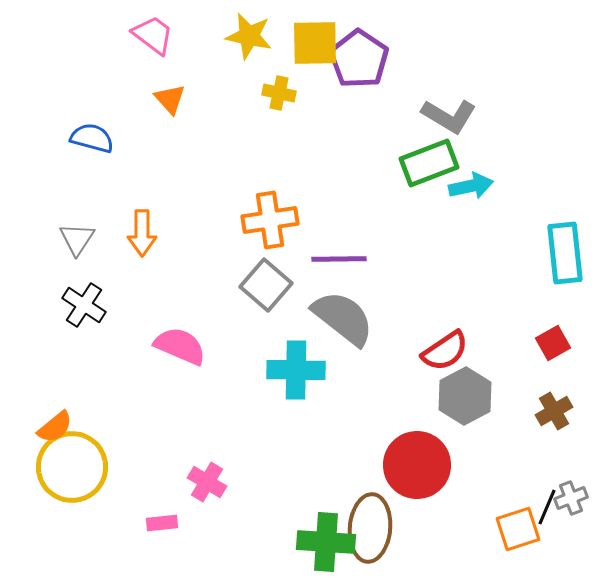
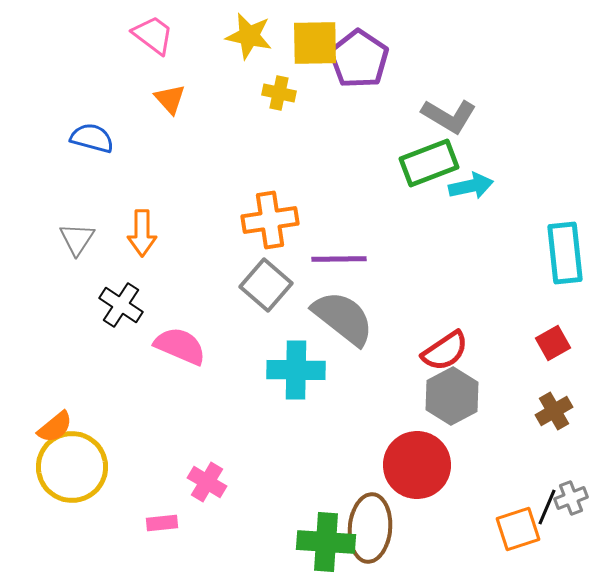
black cross: moved 37 px right
gray hexagon: moved 13 px left
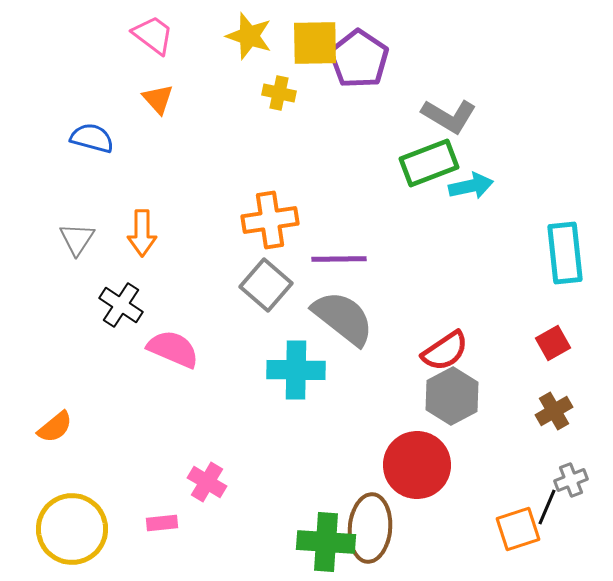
yellow star: rotated 6 degrees clockwise
orange triangle: moved 12 px left
pink semicircle: moved 7 px left, 3 px down
yellow circle: moved 62 px down
gray cross: moved 18 px up
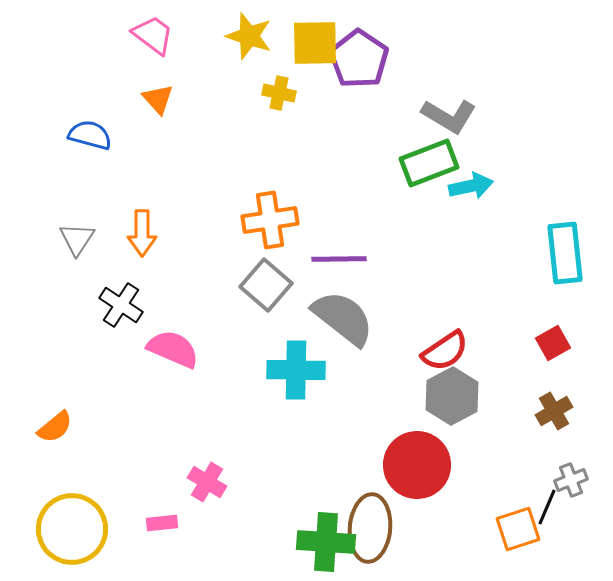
blue semicircle: moved 2 px left, 3 px up
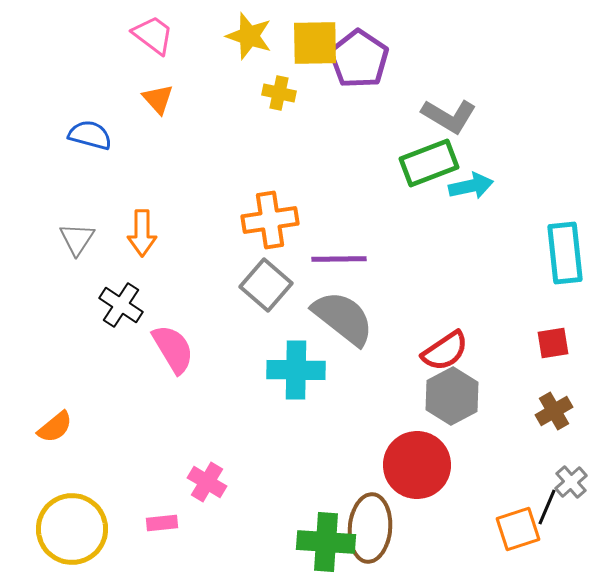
red square: rotated 20 degrees clockwise
pink semicircle: rotated 36 degrees clockwise
gray cross: moved 2 px down; rotated 20 degrees counterclockwise
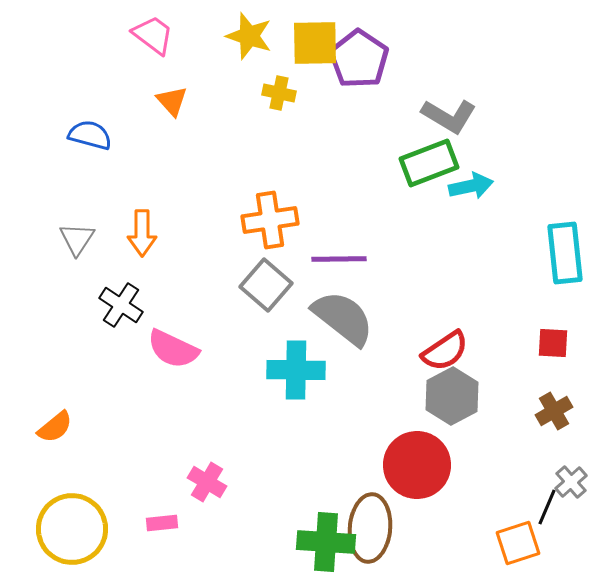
orange triangle: moved 14 px right, 2 px down
red square: rotated 12 degrees clockwise
pink semicircle: rotated 146 degrees clockwise
orange square: moved 14 px down
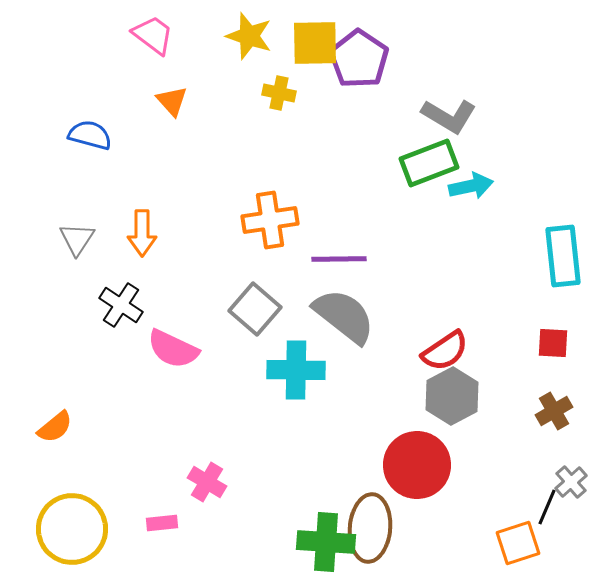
cyan rectangle: moved 2 px left, 3 px down
gray square: moved 11 px left, 24 px down
gray semicircle: moved 1 px right, 2 px up
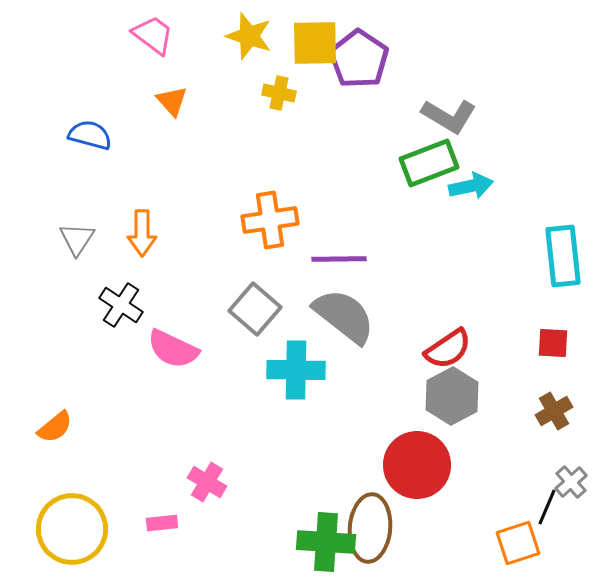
red semicircle: moved 3 px right, 2 px up
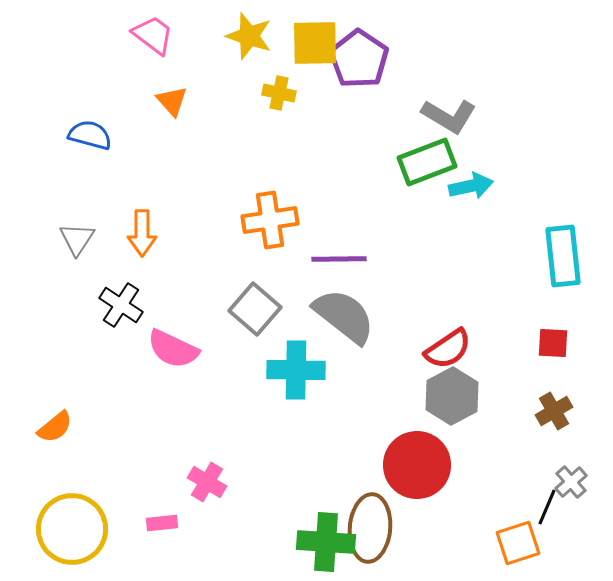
green rectangle: moved 2 px left, 1 px up
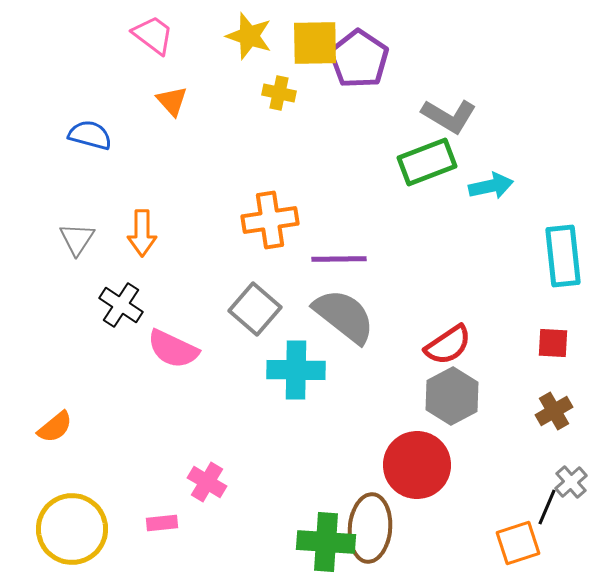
cyan arrow: moved 20 px right
red semicircle: moved 4 px up
